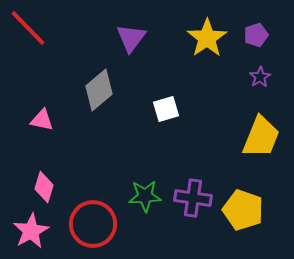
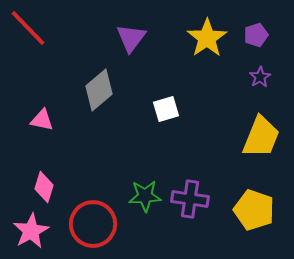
purple cross: moved 3 px left, 1 px down
yellow pentagon: moved 11 px right
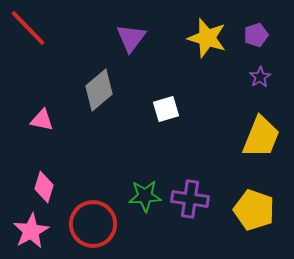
yellow star: rotated 21 degrees counterclockwise
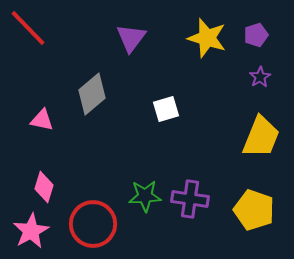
gray diamond: moved 7 px left, 4 px down
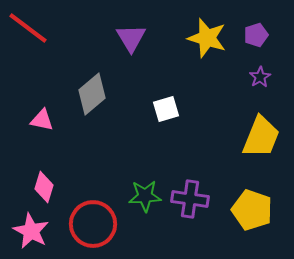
red line: rotated 9 degrees counterclockwise
purple triangle: rotated 8 degrees counterclockwise
yellow pentagon: moved 2 px left
pink star: rotated 15 degrees counterclockwise
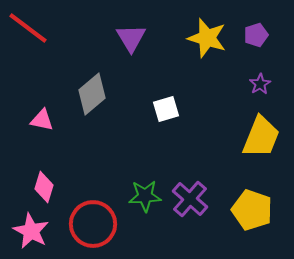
purple star: moved 7 px down
purple cross: rotated 33 degrees clockwise
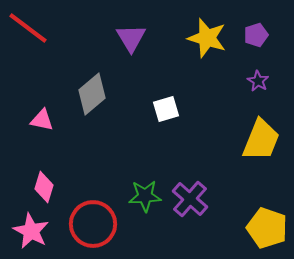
purple star: moved 2 px left, 3 px up; rotated 10 degrees counterclockwise
yellow trapezoid: moved 3 px down
yellow pentagon: moved 15 px right, 18 px down
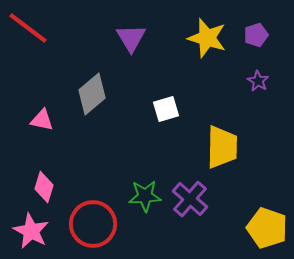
yellow trapezoid: moved 39 px left, 7 px down; rotated 21 degrees counterclockwise
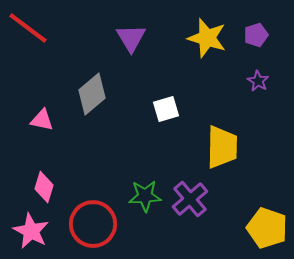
purple cross: rotated 9 degrees clockwise
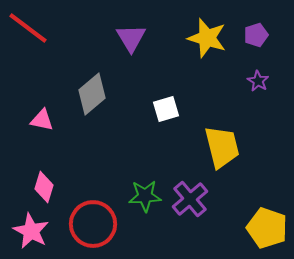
yellow trapezoid: rotated 15 degrees counterclockwise
